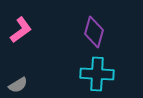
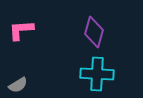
pink L-shape: rotated 148 degrees counterclockwise
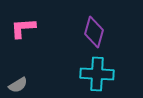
pink L-shape: moved 2 px right, 2 px up
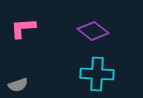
purple diamond: moved 1 px left, 1 px up; rotated 68 degrees counterclockwise
gray semicircle: rotated 12 degrees clockwise
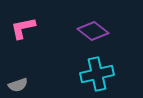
pink L-shape: rotated 8 degrees counterclockwise
cyan cross: rotated 16 degrees counterclockwise
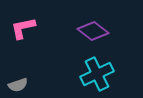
cyan cross: rotated 12 degrees counterclockwise
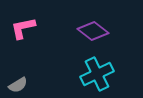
gray semicircle: rotated 12 degrees counterclockwise
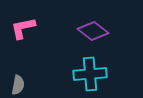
cyan cross: moved 7 px left; rotated 20 degrees clockwise
gray semicircle: rotated 48 degrees counterclockwise
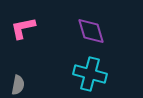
purple diamond: moved 2 px left; rotated 36 degrees clockwise
cyan cross: rotated 20 degrees clockwise
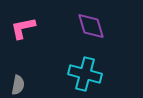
purple diamond: moved 5 px up
cyan cross: moved 5 px left
